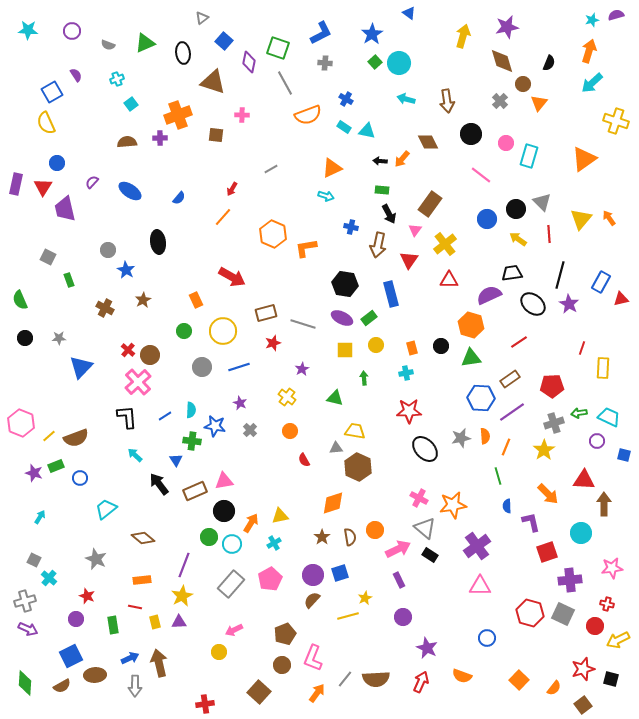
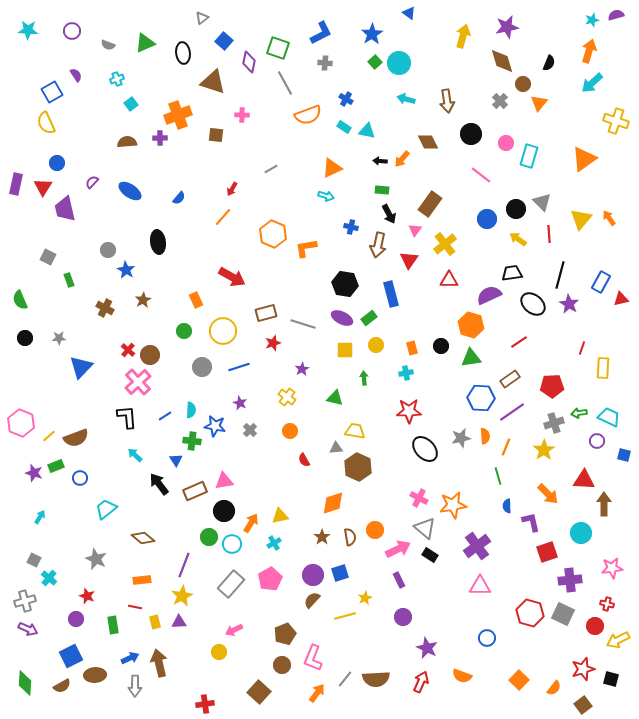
yellow line at (348, 616): moved 3 px left
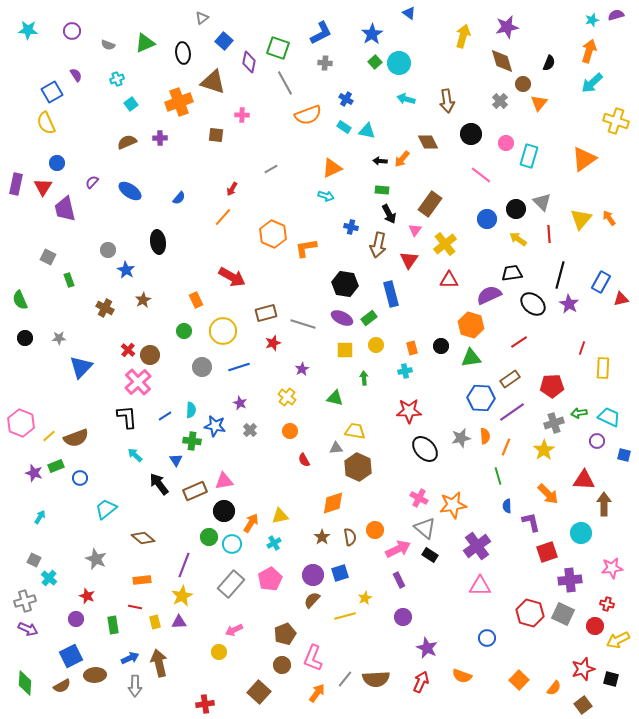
orange cross at (178, 115): moved 1 px right, 13 px up
brown semicircle at (127, 142): rotated 18 degrees counterclockwise
cyan cross at (406, 373): moved 1 px left, 2 px up
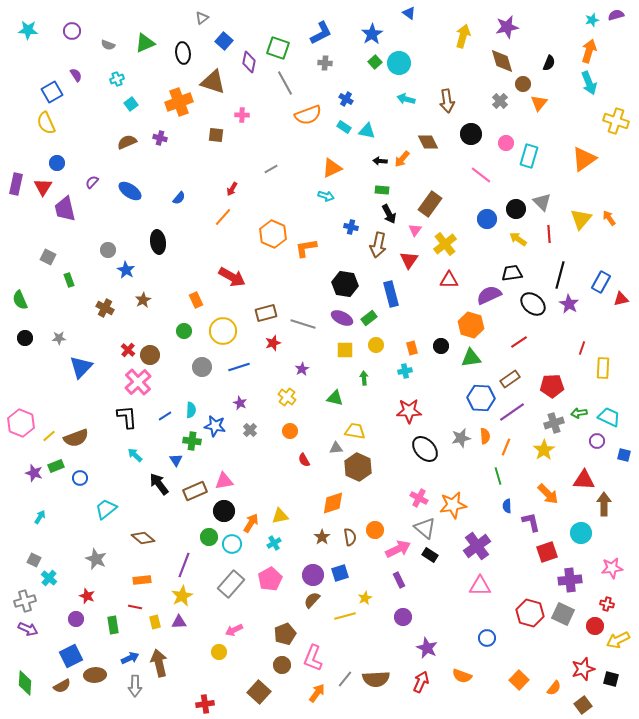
cyan arrow at (592, 83): moved 3 px left; rotated 70 degrees counterclockwise
purple cross at (160, 138): rotated 16 degrees clockwise
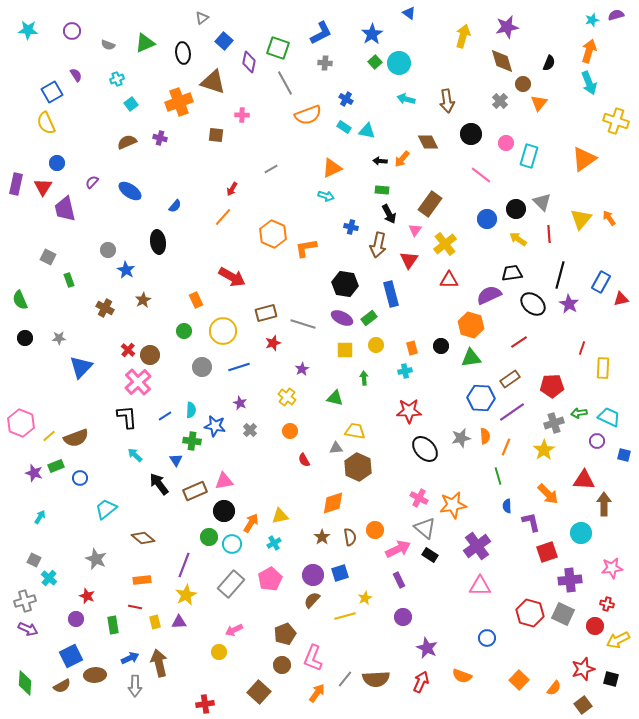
blue semicircle at (179, 198): moved 4 px left, 8 px down
yellow star at (182, 596): moved 4 px right, 1 px up
